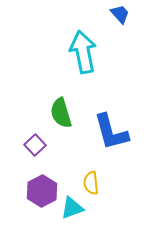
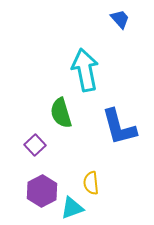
blue trapezoid: moved 5 px down
cyan arrow: moved 2 px right, 18 px down
blue L-shape: moved 8 px right, 5 px up
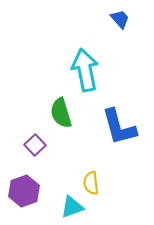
purple hexagon: moved 18 px left; rotated 8 degrees clockwise
cyan triangle: moved 1 px up
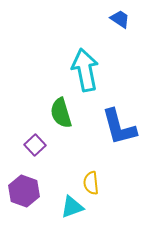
blue trapezoid: rotated 15 degrees counterclockwise
purple hexagon: rotated 20 degrees counterclockwise
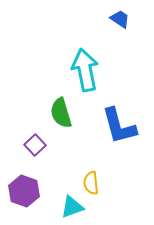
blue L-shape: moved 1 px up
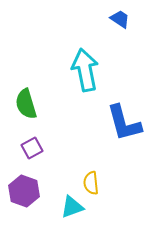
green semicircle: moved 35 px left, 9 px up
blue L-shape: moved 5 px right, 3 px up
purple square: moved 3 px left, 3 px down; rotated 15 degrees clockwise
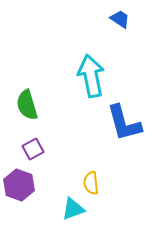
cyan arrow: moved 6 px right, 6 px down
green semicircle: moved 1 px right, 1 px down
purple square: moved 1 px right, 1 px down
purple hexagon: moved 5 px left, 6 px up
cyan triangle: moved 1 px right, 2 px down
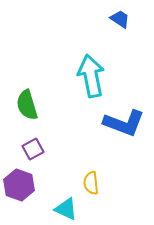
blue L-shape: rotated 54 degrees counterclockwise
cyan triangle: moved 7 px left; rotated 45 degrees clockwise
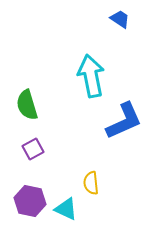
blue L-shape: moved 2 px up; rotated 45 degrees counterclockwise
purple hexagon: moved 11 px right, 16 px down; rotated 8 degrees counterclockwise
